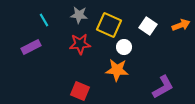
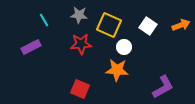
red star: moved 1 px right
red square: moved 2 px up
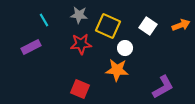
yellow square: moved 1 px left, 1 px down
white circle: moved 1 px right, 1 px down
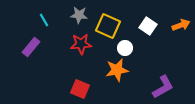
purple rectangle: rotated 24 degrees counterclockwise
orange star: rotated 15 degrees counterclockwise
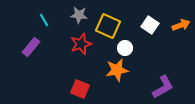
white square: moved 2 px right, 1 px up
red star: rotated 15 degrees counterclockwise
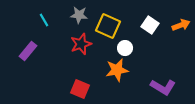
purple rectangle: moved 3 px left, 4 px down
purple L-shape: rotated 60 degrees clockwise
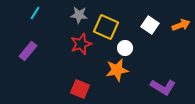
cyan line: moved 9 px left, 7 px up; rotated 64 degrees clockwise
yellow square: moved 2 px left, 1 px down
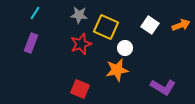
purple rectangle: moved 3 px right, 8 px up; rotated 18 degrees counterclockwise
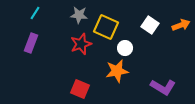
orange star: moved 1 px down
